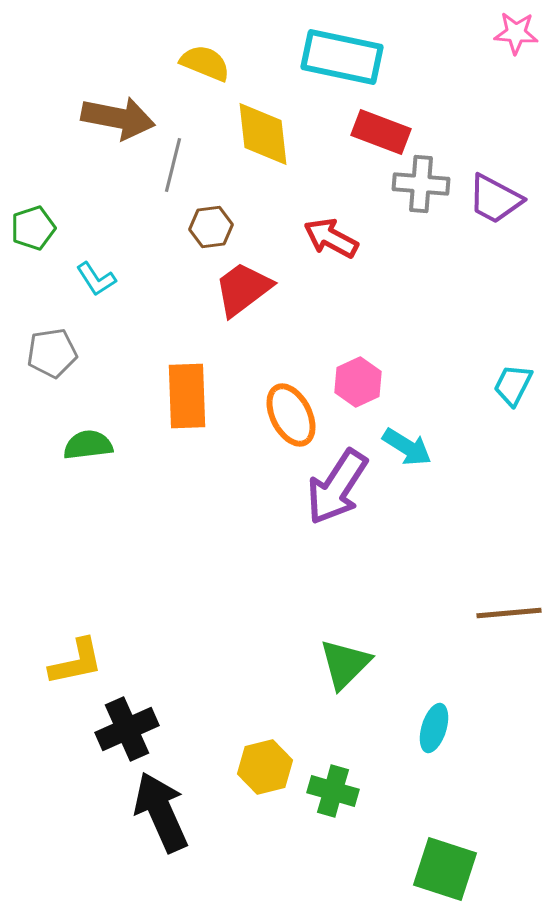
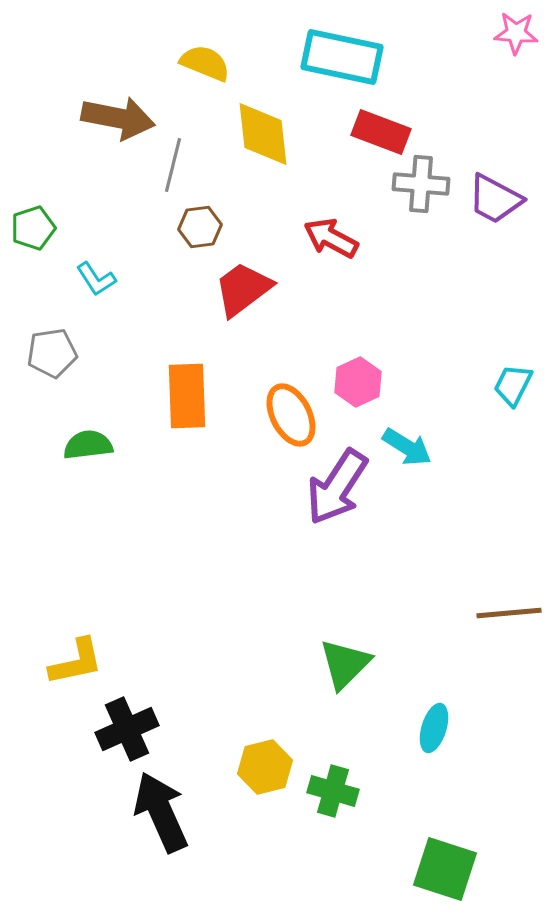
brown hexagon: moved 11 px left
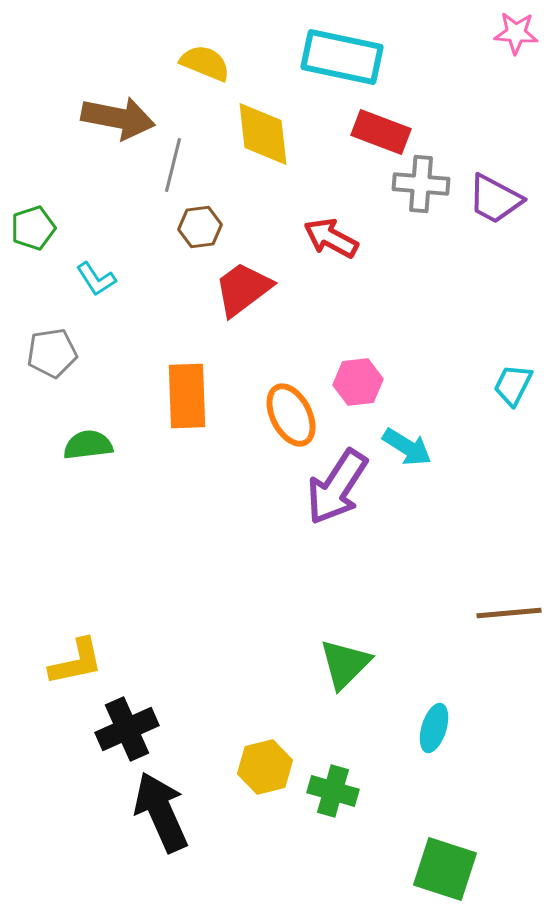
pink hexagon: rotated 18 degrees clockwise
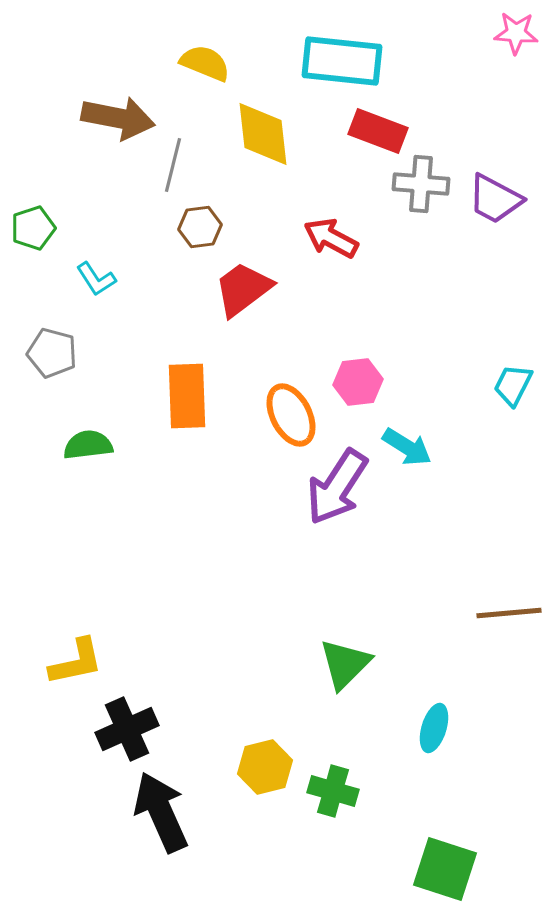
cyan rectangle: moved 4 px down; rotated 6 degrees counterclockwise
red rectangle: moved 3 px left, 1 px up
gray pentagon: rotated 24 degrees clockwise
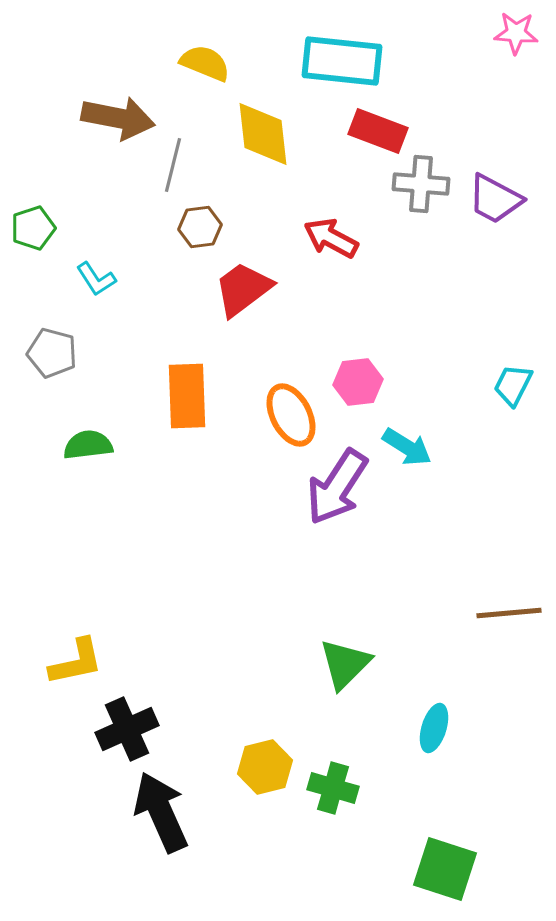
green cross: moved 3 px up
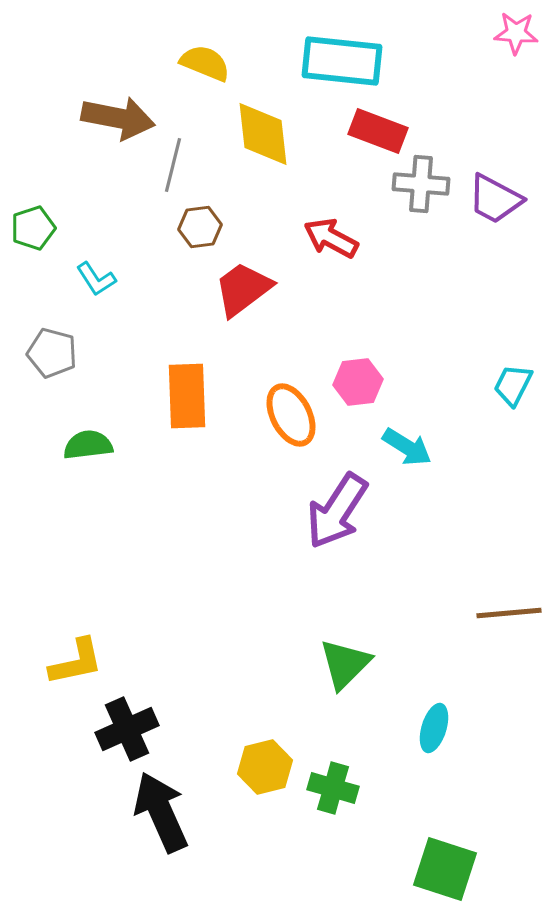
purple arrow: moved 24 px down
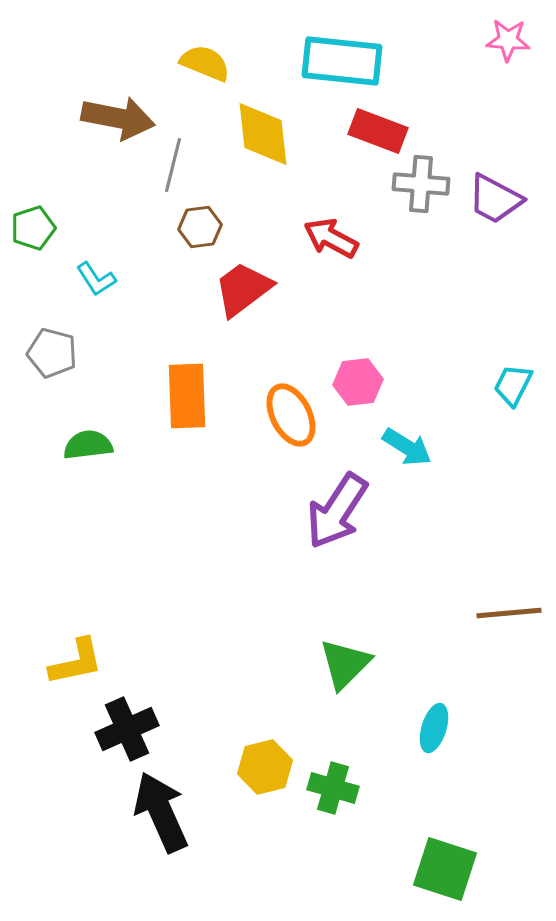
pink star: moved 8 px left, 7 px down
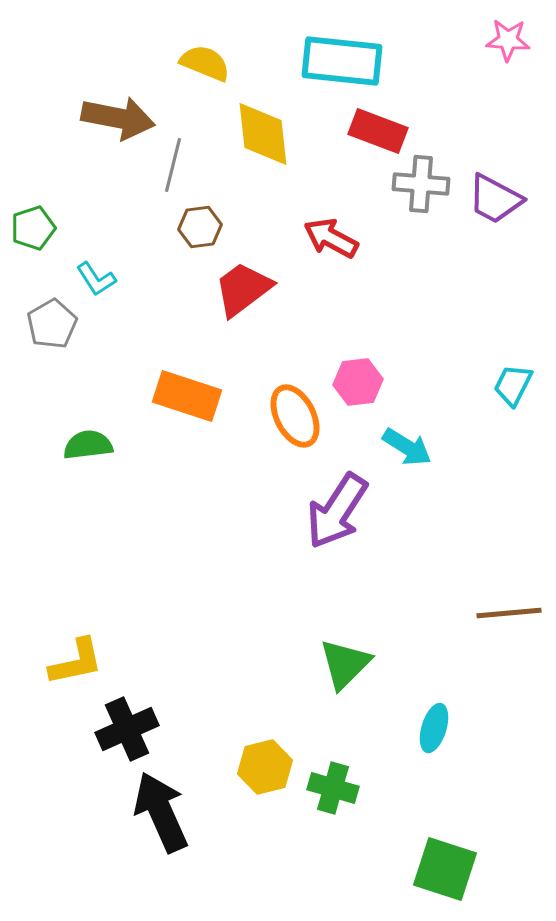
gray pentagon: moved 29 px up; rotated 27 degrees clockwise
orange rectangle: rotated 70 degrees counterclockwise
orange ellipse: moved 4 px right, 1 px down
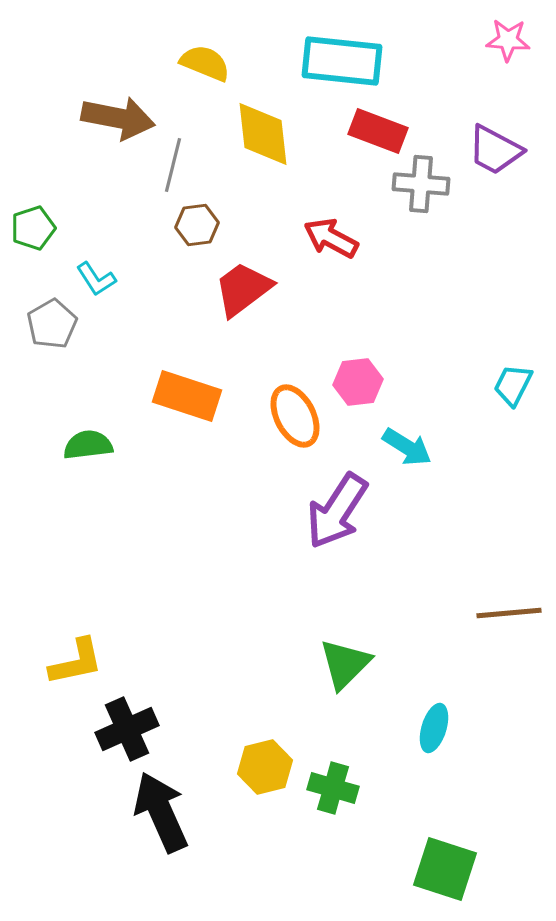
purple trapezoid: moved 49 px up
brown hexagon: moved 3 px left, 2 px up
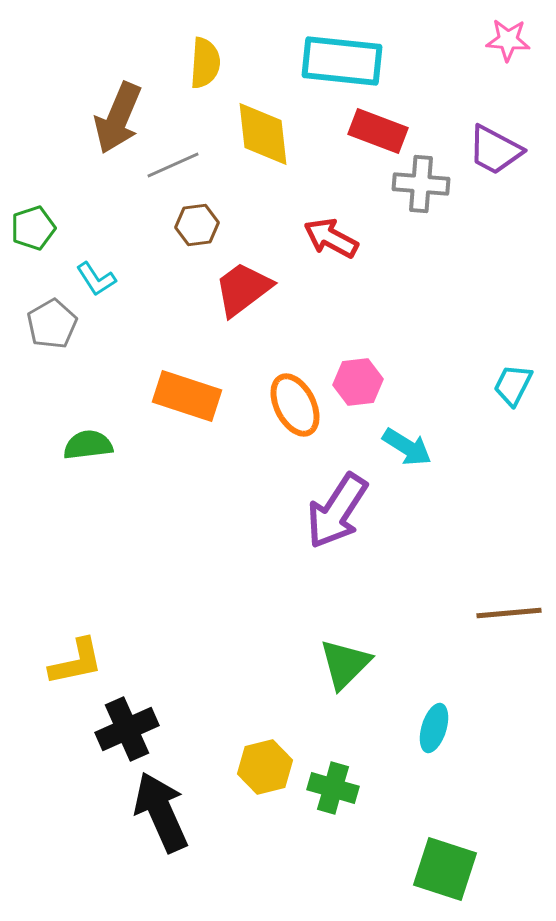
yellow semicircle: rotated 72 degrees clockwise
brown arrow: rotated 102 degrees clockwise
gray line: rotated 52 degrees clockwise
orange ellipse: moved 11 px up
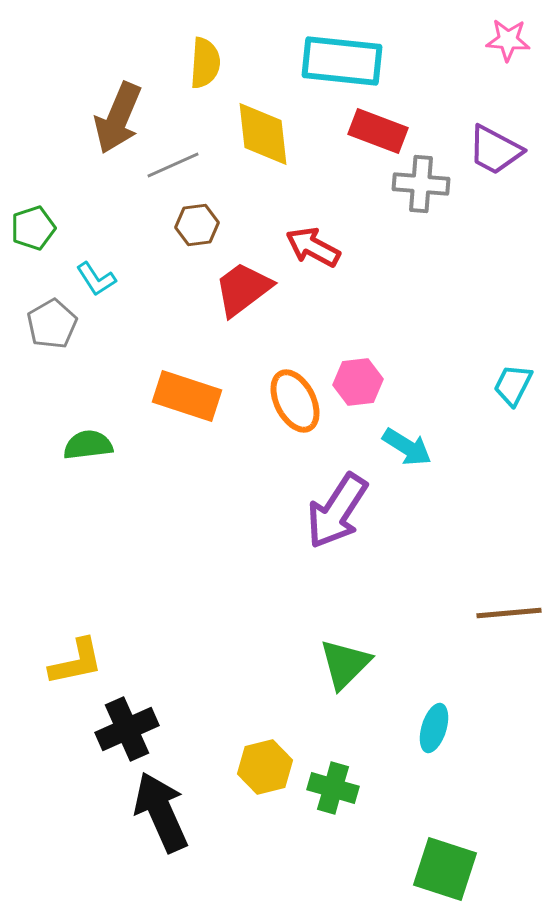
red arrow: moved 18 px left, 9 px down
orange ellipse: moved 4 px up
